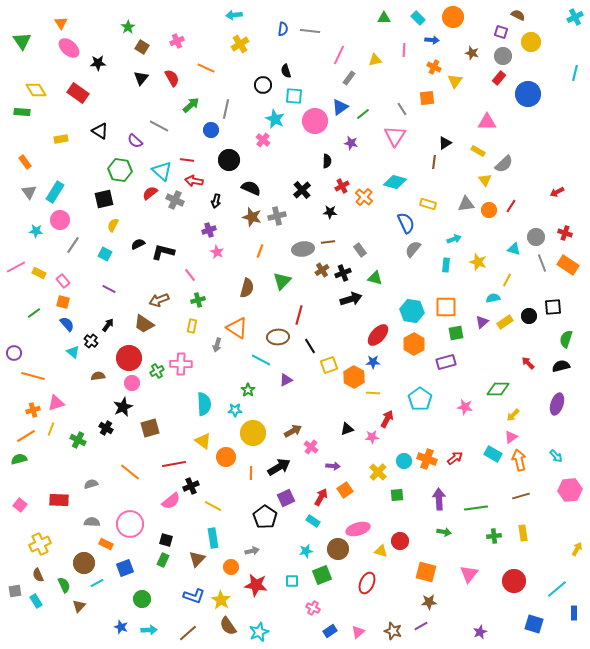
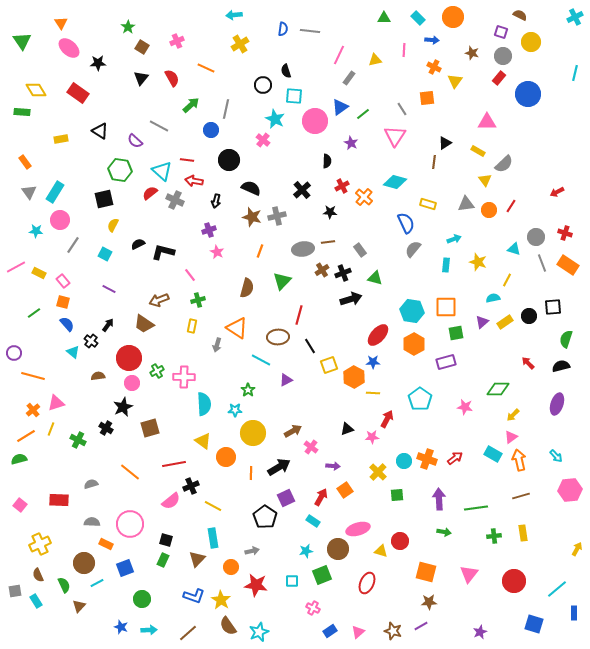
brown semicircle at (518, 15): moved 2 px right
purple star at (351, 143): rotated 16 degrees clockwise
pink cross at (181, 364): moved 3 px right, 13 px down
orange cross at (33, 410): rotated 24 degrees counterclockwise
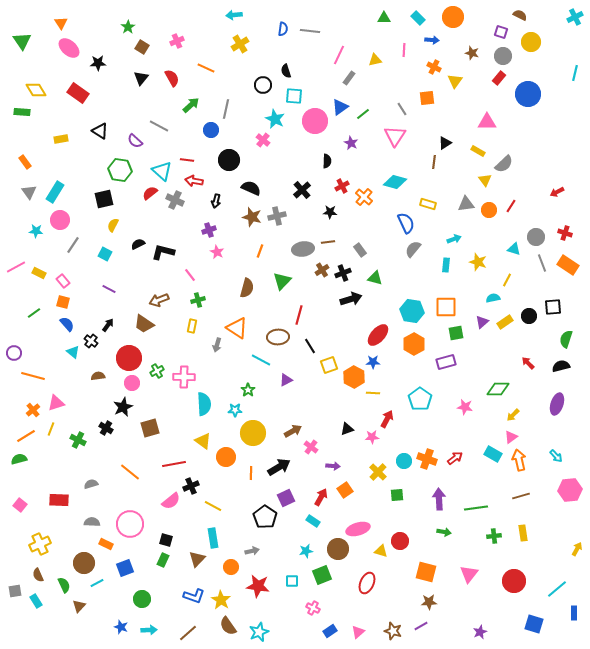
red star at (256, 585): moved 2 px right, 1 px down
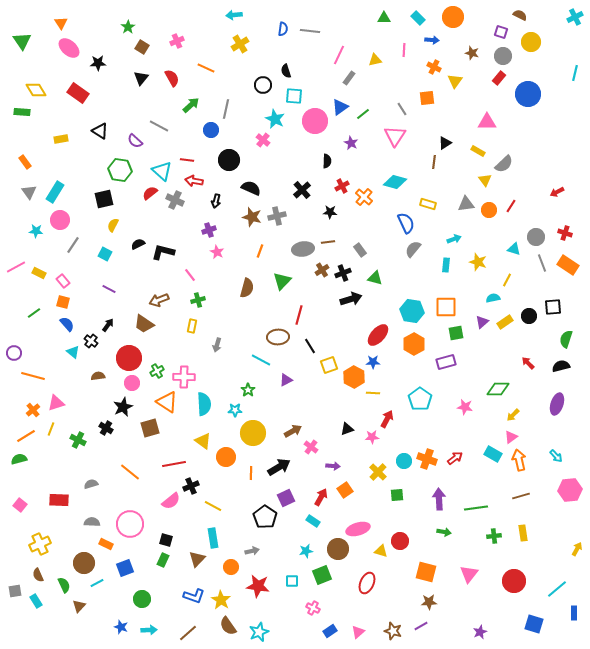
orange triangle at (237, 328): moved 70 px left, 74 px down
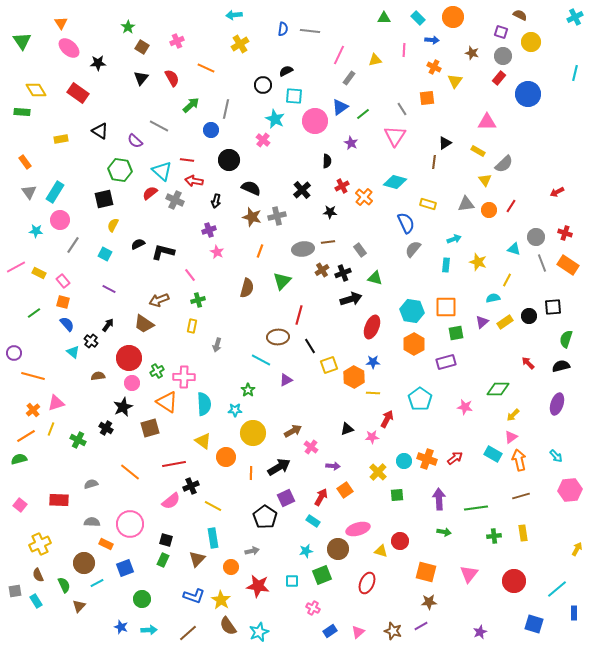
black semicircle at (286, 71): rotated 80 degrees clockwise
red ellipse at (378, 335): moved 6 px left, 8 px up; rotated 20 degrees counterclockwise
